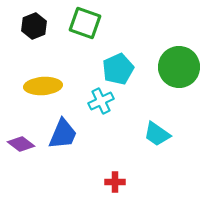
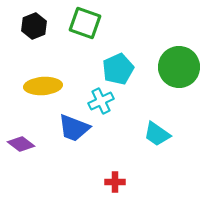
blue trapezoid: moved 11 px right, 6 px up; rotated 88 degrees clockwise
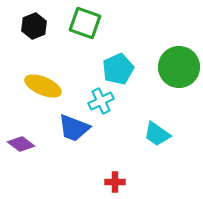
yellow ellipse: rotated 27 degrees clockwise
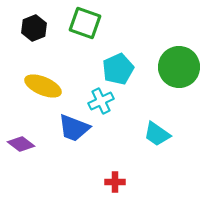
black hexagon: moved 2 px down
